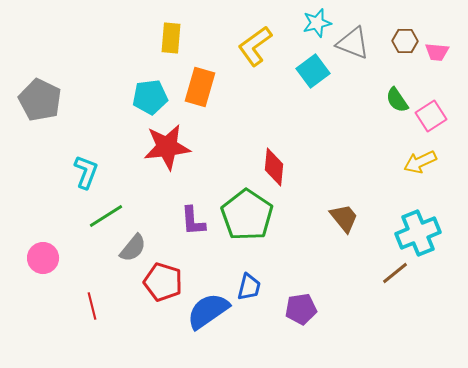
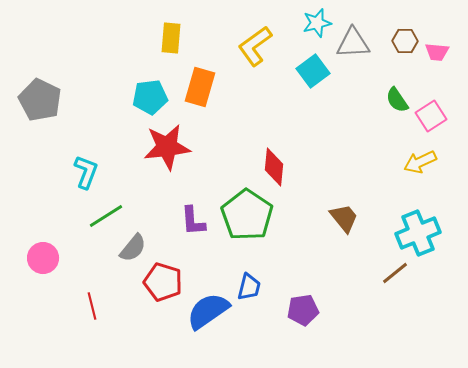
gray triangle: rotated 24 degrees counterclockwise
purple pentagon: moved 2 px right, 1 px down
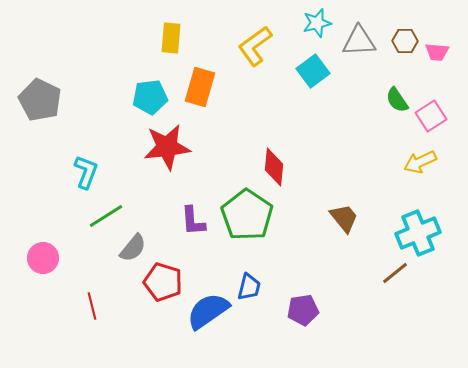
gray triangle: moved 6 px right, 2 px up
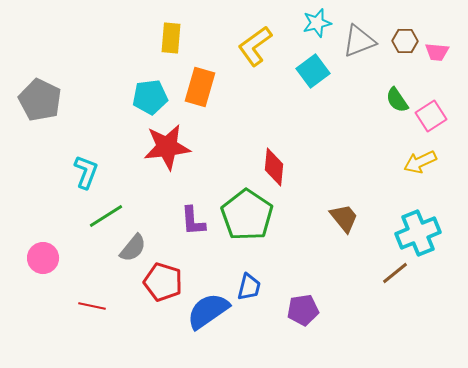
gray triangle: rotated 18 degrees counterclockwise
red line: rotated 64 degrees counterclockwise
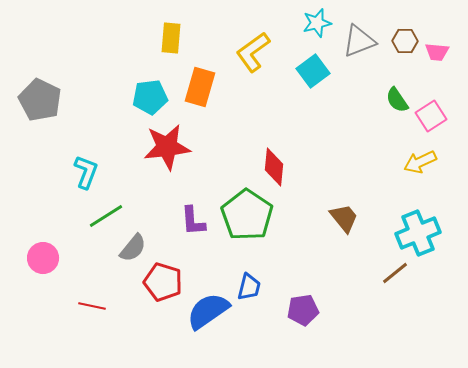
yellow L-shape: moved 2 px left, 6 px down
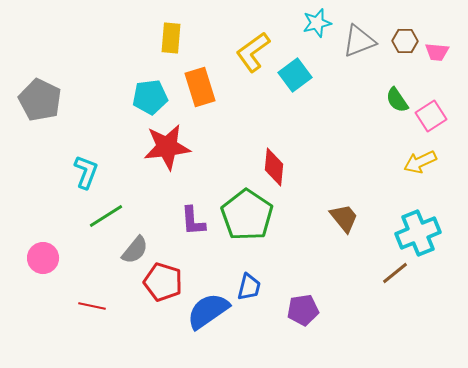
cyan square: moved 18 px left, 4 px down
orange rectangle: rotated 33 degrees counterclockwise
gray semicircle: moved 2 px right, 2 px down
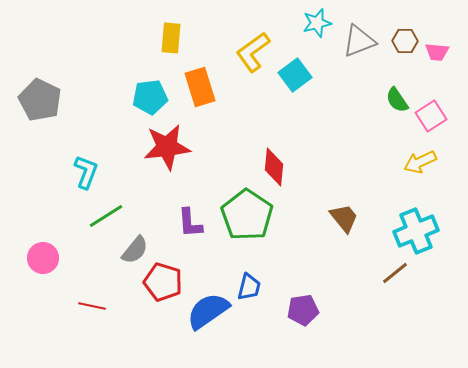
purple L-shape: moved 3 px left, 2 px down
cyan cross: moved 2 px left, 2 px up
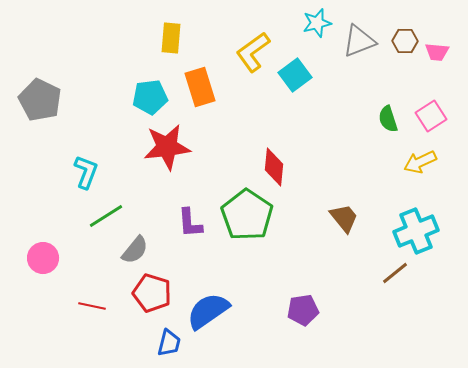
green semicircle: moved 9 px left, 19 px down; rotated 16 degrees clockwise
red pentagon: moved 11 px left, 11 px down
blue trapezoid: moved 80 px left, 56 px down
